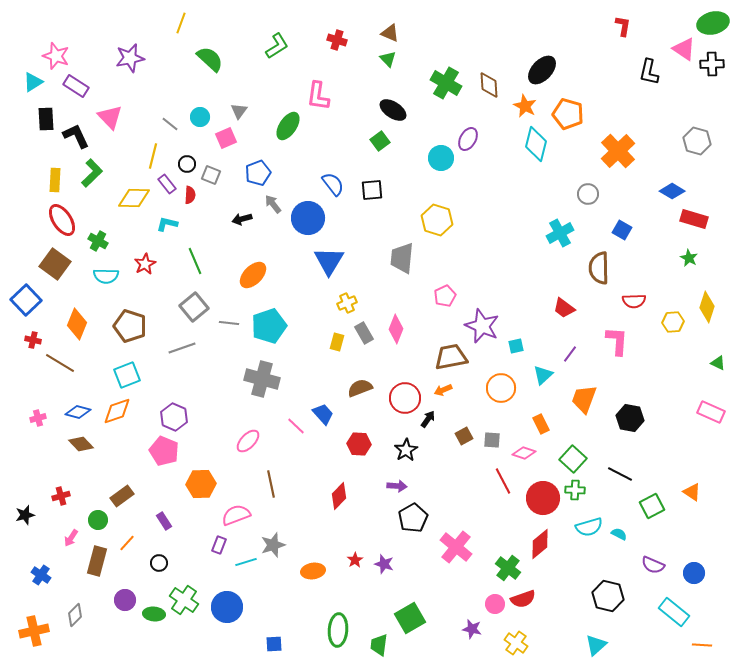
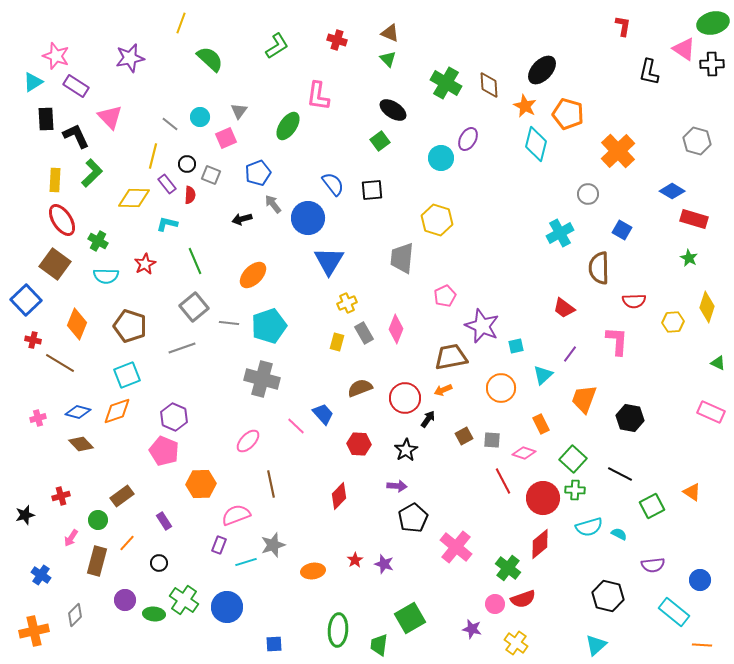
purple semicircle at (653, 565): rotated 30 degrees counterclockwise
blue circle at (694, 573): moved 6 px right, 7 px down
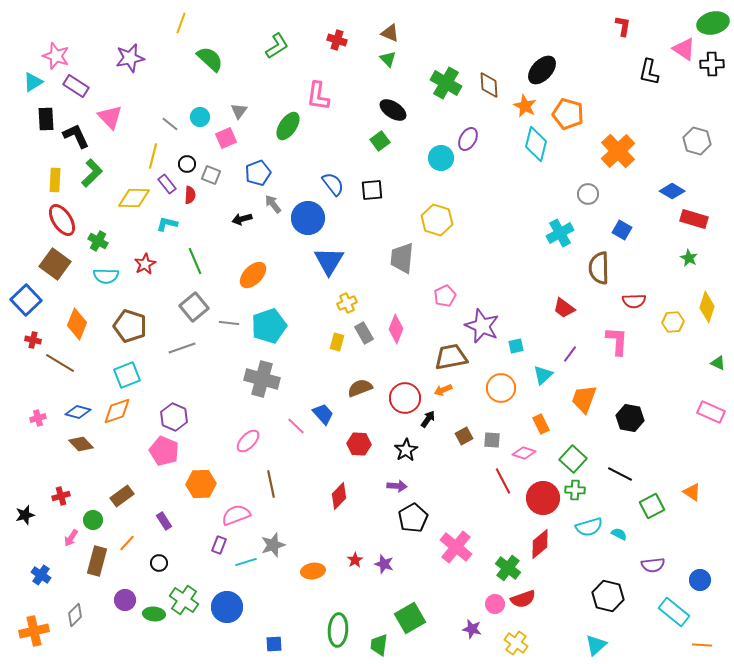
green circle at (98, 520): moved 5 px left
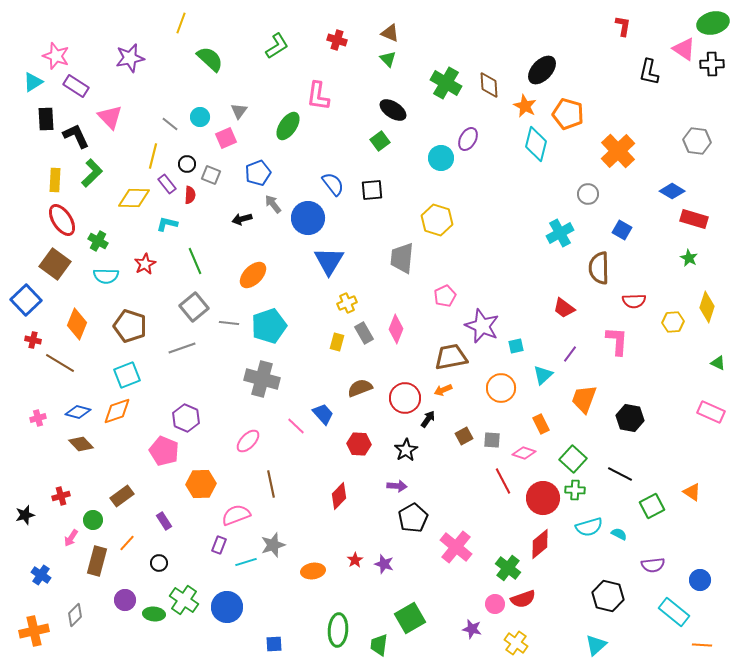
gray hexagon at (697, 141): rotated 8 degrees counterclockwise
purple hexagon at (174, 417): moved 12 px right, 1 px down
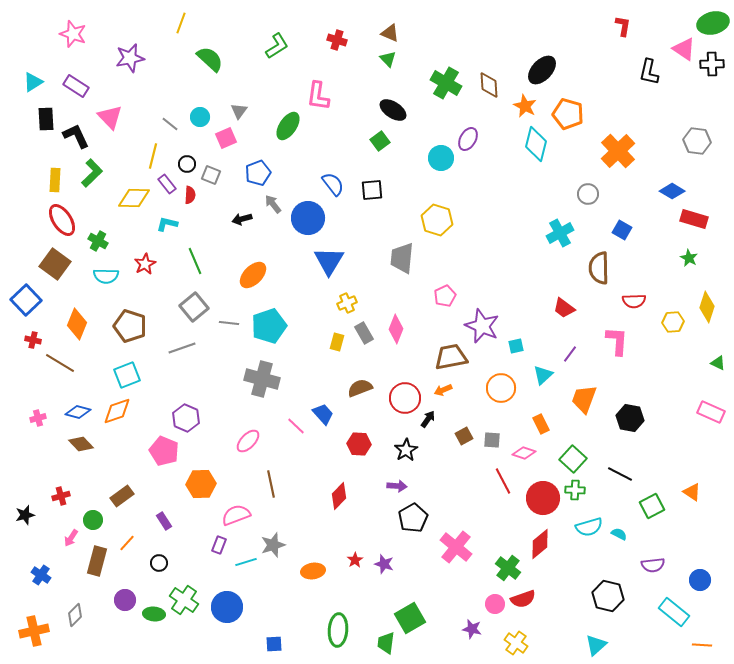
pink star at (56, 56): moved 17 px right, 22 px up
green trapezoid at (379, 645): moved 7 px right, 2 px up
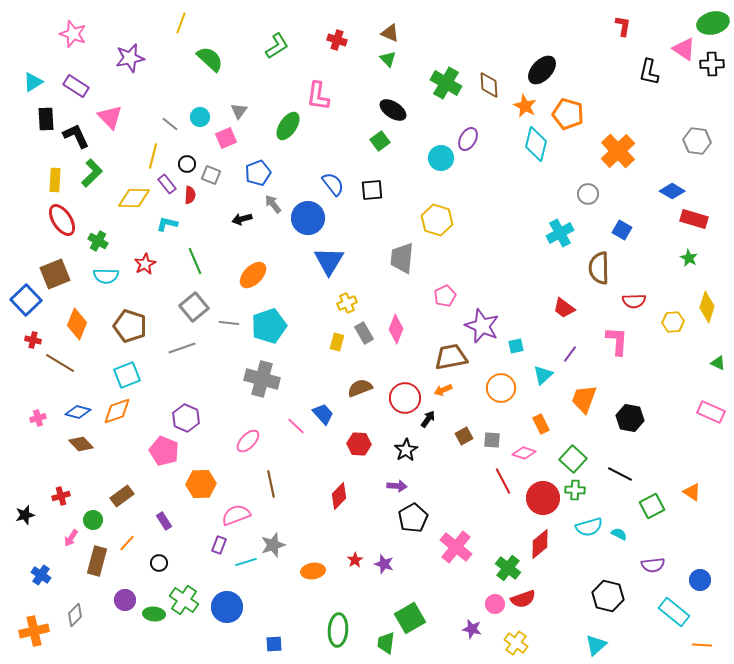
brown square at (55, 264): moved 10 px down; rotated 32 degrees clockwise
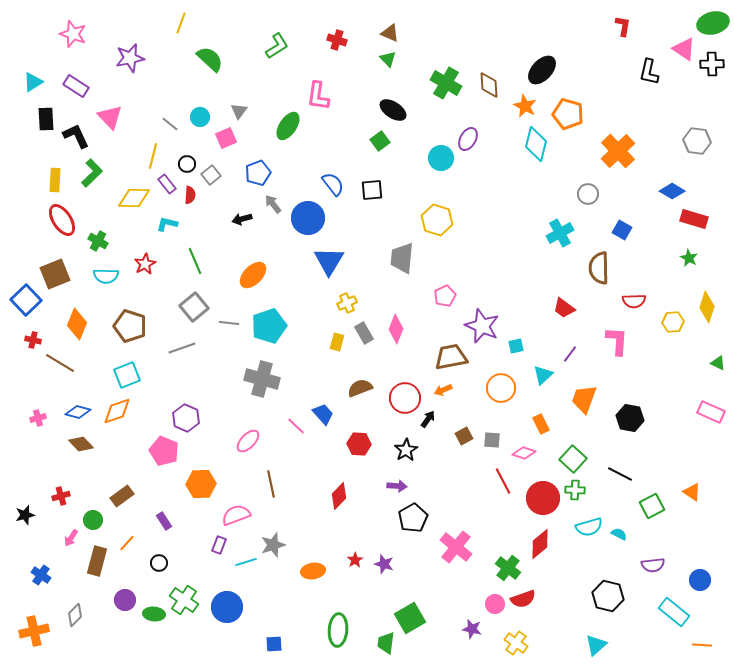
gray square at (211, 175): rotated 30 degrees clockwise
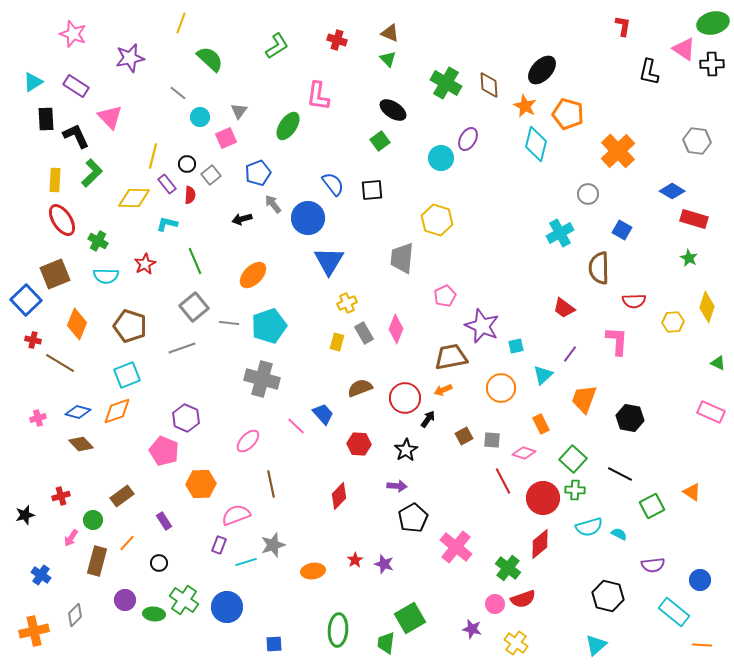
gray line at (170, 124): moved 8 px right, 31 px up
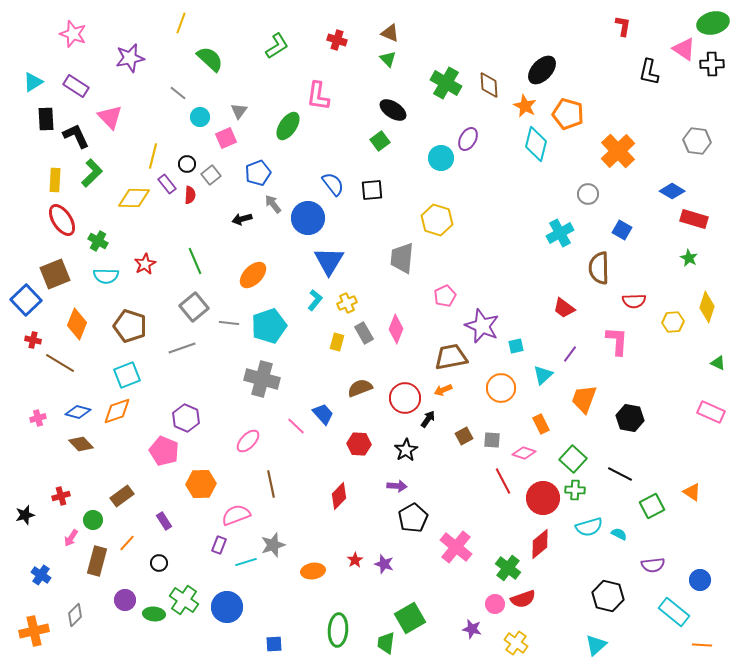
cyan L-shape at (167, 224): moved 148 px right, 76 px down; rotated 115 degrees clockwise
